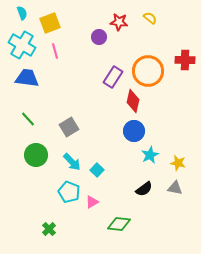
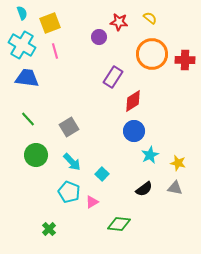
orange circle: moved 4 px right, 17 px up
red diamond: rotated 45 degrees clockwise
cyan square: moved 5 px right, 4 px down
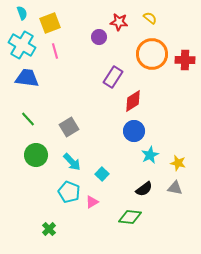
green diamond: moved 11 px right, 7 px up
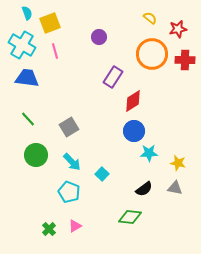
cyan semicircle: moved 5 px right
red star: moved 59 px right, 7 px down; rotated 18 degrees counterclockwise
cyan star: moved 1 px left, 2 px up; rotated 24 degrees clockwise
pink triangle: moved 17 px left, 24 px down
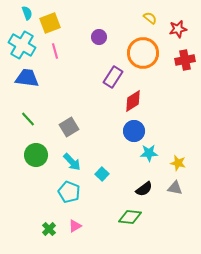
orange circle: moved 9 px left, 1 px up
red cross: rotated 12 degrees counterclockwise
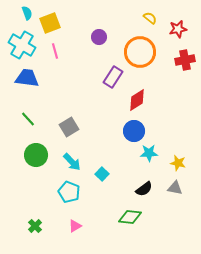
orange circle: moved 3 px left, 1 px up
red diamond: moved 4 px right, 1 px up
green cross: moved 14 px left, 3 px up
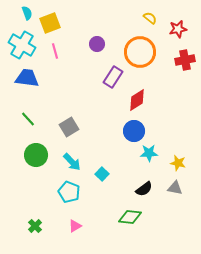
purple circle: moved 2 px left, 7 px down
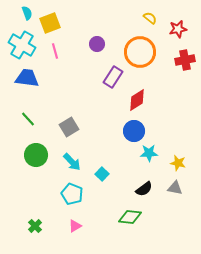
cyan pentagon: moved 3 px right, 2 px down
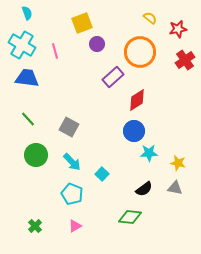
yellow square: moved 32 px right
red cross: rotated 24 degrees counterclockwise
purple rectangle: rotated 15 degrees clockwise
gray square: rotated 30 degrees counterclockwise
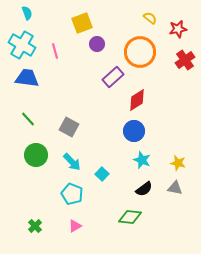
cyan star: moved 7 px left, 7 px down; rotated 24 degrees clockwise
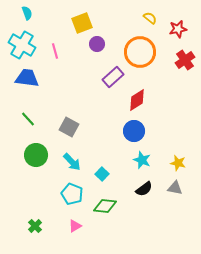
green diamond: moved 25 px left, 11 px up
